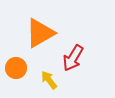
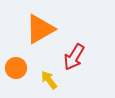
orange triangle: moved 4 px up
red arrow: moved 1 px right, 1 px up
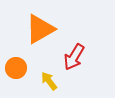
yellow arrow: moved 1 px down
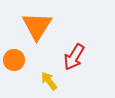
orange triangle: moved 3 px left, 3 px up; rotated 28 degrees counterclockwise
orange circle: moved 2 px left, 8 px up
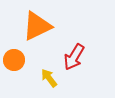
orange triangle: rotated 32 degrees clockwise
yellow arrow: moved 3 px up
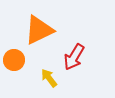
orange triangle: moved 2 px right, 4 px down
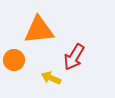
orange triangle: rotated 20 degrees clockwise
yellow arrow: moved 2 px right; rotated 30 degrees counterclockwise
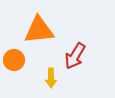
red arrow: moved 1 px right, 1 px up
yellow arrow: rotated 114 degrees counterclockwise
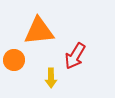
orange triangle: moved 1 px down
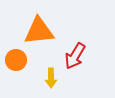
orange circle: moved 2 px right
